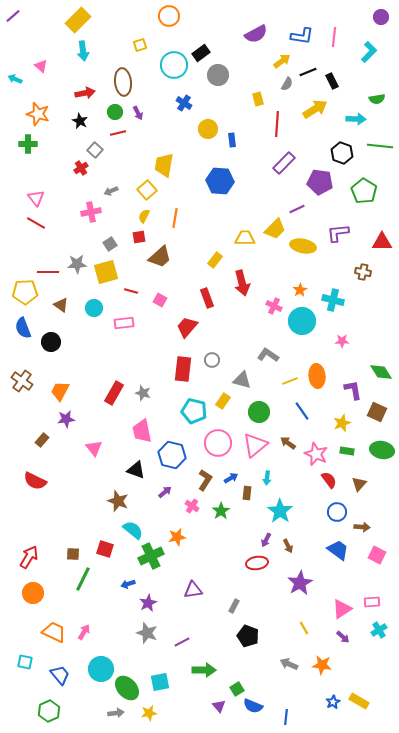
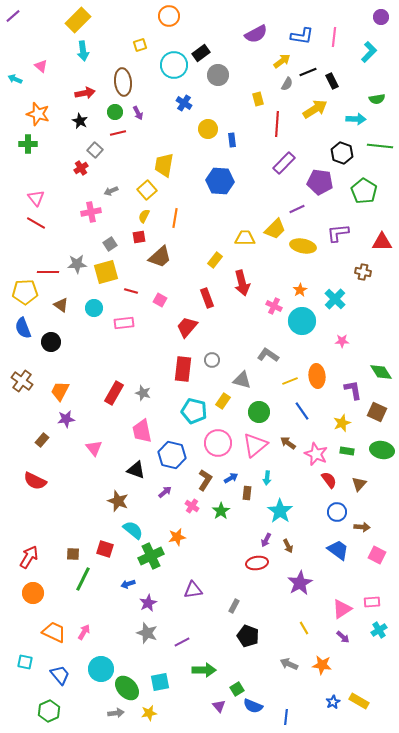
cyan cross at (333, 300): moved 2 px right, 1 px up; rotated 30 degrees clockwise
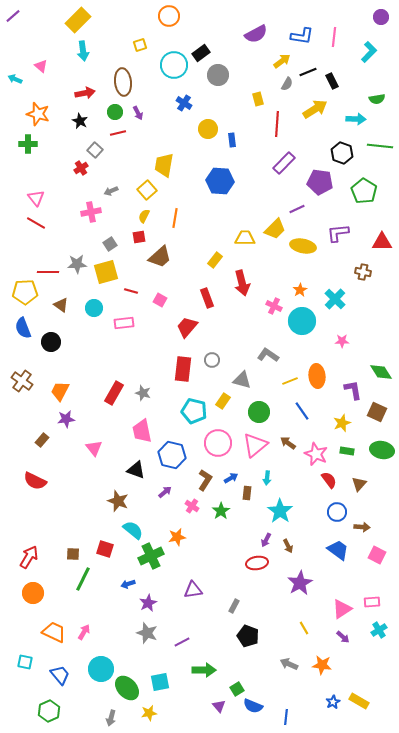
gray arrow at (116, 713): moved 5 px left, 5 px down; rotated 112 degrees clockwise
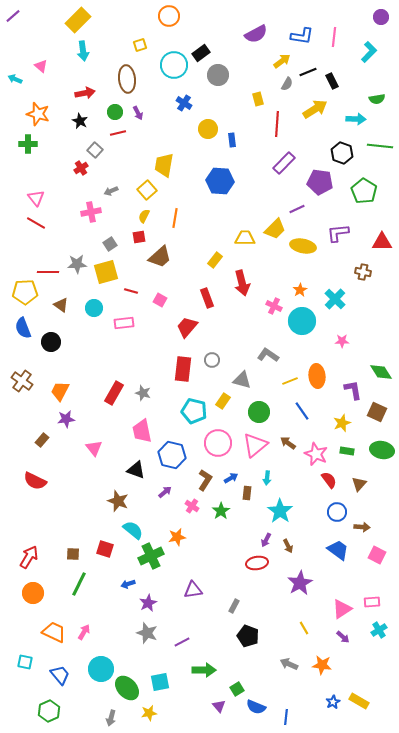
brown ellipse at (123, 82): moved 4 px right, 3 px up
green line at (83, 579): moved 4 px left, 5 px down
blue semicircle at (253, 706): moved 3 px right, 1 px down
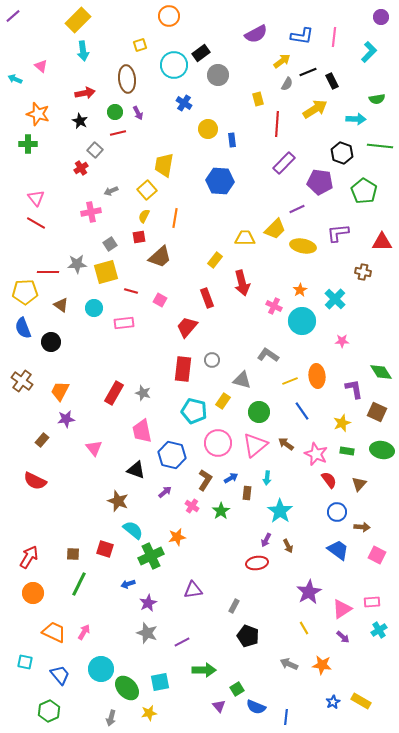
purple L-shape at (353, 390): moved 1 px right, 1 px up
brown arrow at (288, 443): moved 2 px left, 1 px down
purple star at (300, 583): moved 9 px right, 9 px down
yellow rectangle at (359, 701): moved 2 px right
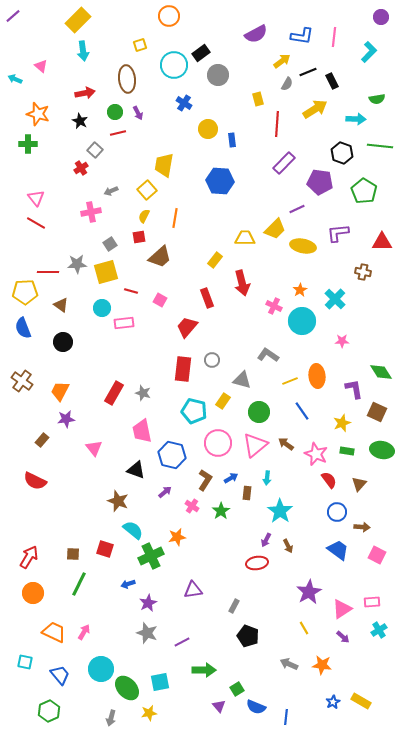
cyan circle at (94, 308): moved 8 px right
black circle at (51, 342): moved 12 px right
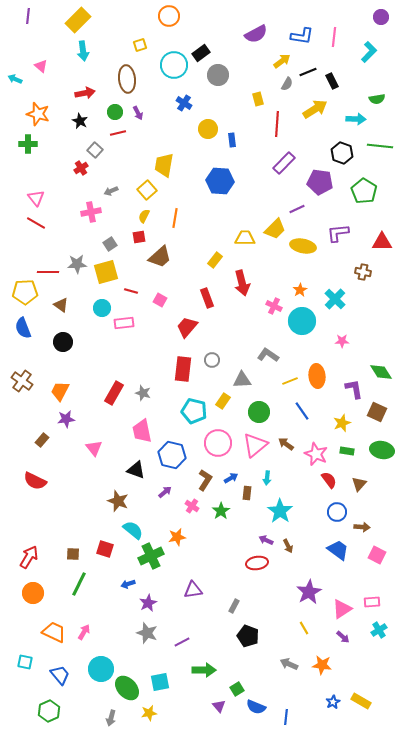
purple line at (13, 16): moved 15 px right; rotated 42 degrees counterclockwise
gray triangle at (242, 380): rotated 18 degrees counterclockwise
purple arrow at (266, 540): rotated 88 degrees clockwise
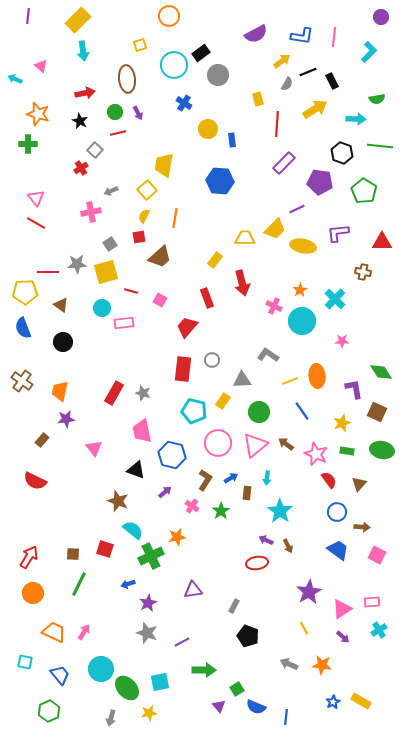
orange trapezoid at (60, 391): rotated 15 degrees counterclockwise
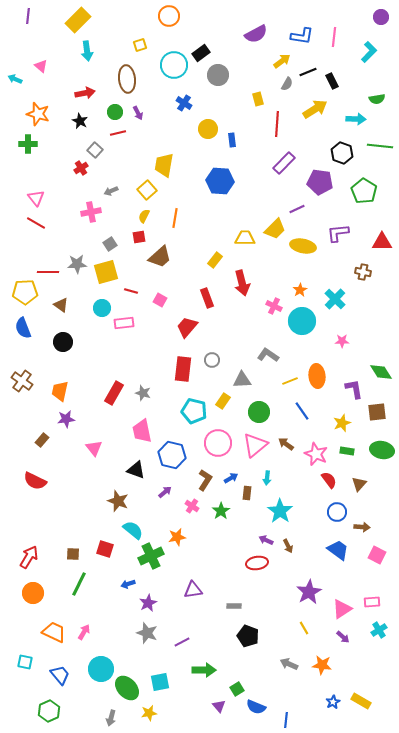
cyan arrow at (83, 51): moved 4 px right
brown square at (377, 412): rotated 30 degrees counterclockwise
gray rectangle at (234, 606): rotated 64 degrees clockwise
blue line at (286, 717): moved 3 px down
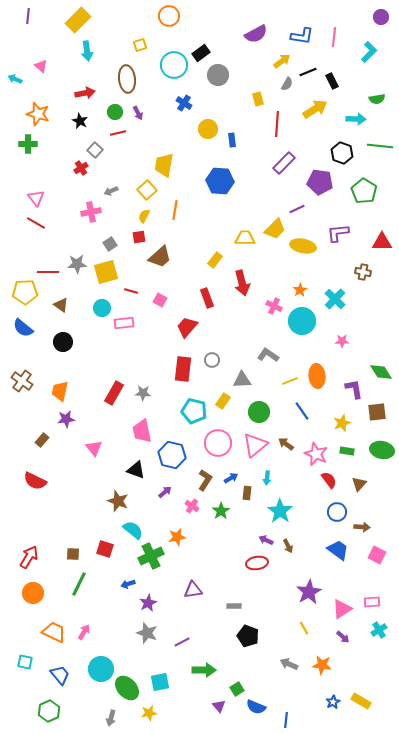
orange line at (175, 218): moved 8 px up
blue semicircle at (23, 328): rotated 30 degrees counterclockwise
gray star at (143, 393): rotated 14 degrees counterclockwise
